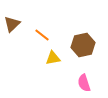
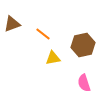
brown triangle: rotated 24 degrees clockwise
orange line: moved 1 px right, 1 px up
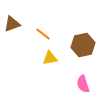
yellow triangle: moved 3 px left
pink semicircle: moved 1 px left, 1 px down
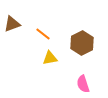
brown hexagon: moved 1 px left, 2 px up; rotated 15 degrees counterclockwise
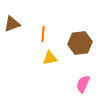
orange line: rotated 56 degrees clockwise
brown hexagon: moved 2 px left; rotated 20 degrees clockwise
pink semicircle: rotated 42 degrees clockwise
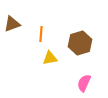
orange line: moved 2 px left
brown hexagon: rotated 10 degrees counterclockwise
pink semicircle: moved 1 px right, 1 px up
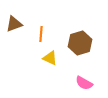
brown triangle: moved 2 px right
yellow triangle: rotated 35 degrees clockwise
pink semicircle: rotated 84 degrees counterclockwise
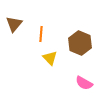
brown triangle: rotated 30 degrees counterclockwise
brown hexagon: rotated 20 degrees counterclockwise
yellow triangle: rotated 21 degrees clockwise
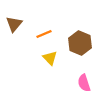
orange line: moved 3 px right; rotated 63 degrees clockwise
pink semicircle: rotated 42 degrees clockwise
